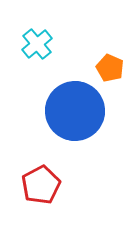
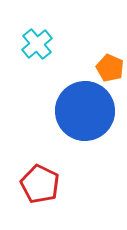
blue circle: moved 10 px right
red pentagon: moved 1 px left, 1 px up; rotated 18 degrees counterclockwise
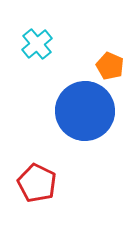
orange pentagon: moved 2 px up
red pentagon: moved 3 px left, 1 px up
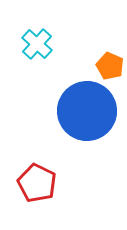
cyan cross: rotated 8 degrees counterclockwise
blue circle: moved 2 px right
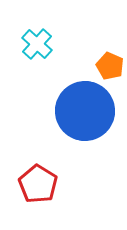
blue circle: moved 2 px left
red pentagon: moved 1 px right, 1 px down; rotated 6 degrees clockwise
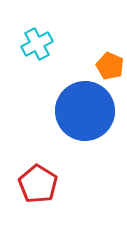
cyan cross: rotated 20 degrees clockwise
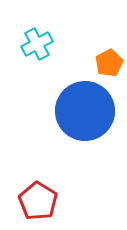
orange pentagon: moved 1 px left, 3 px up; rotated 20 degrees clockwise
red pentagon: moved 17 px down
